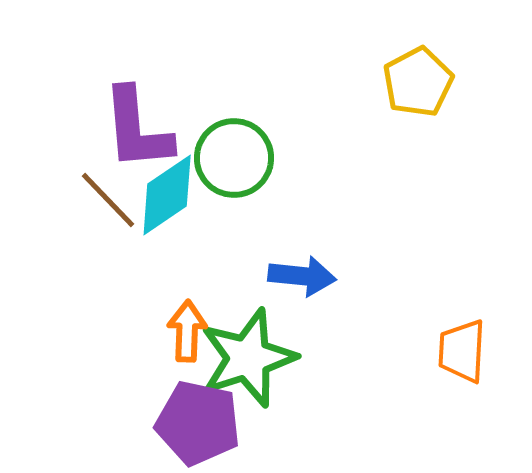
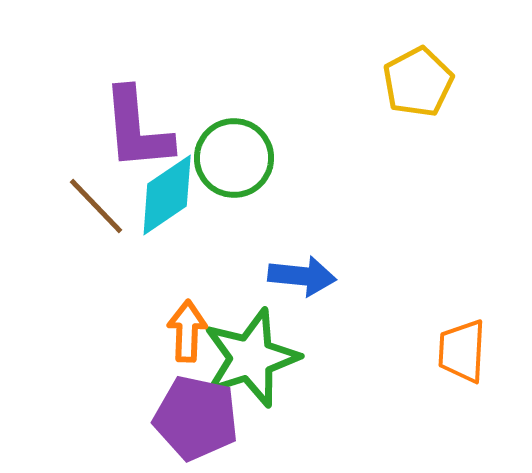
brown line: moved 12 px left, 6 px down
green star: moved 3 px right
purple pentagon: moved 2 px left, 5 px up
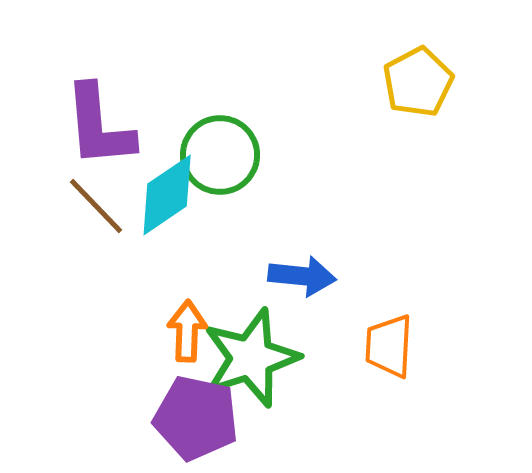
purple L-shape: moved 38 px left, 3 px up
green circle: moved 14 px left, 3 px up
orange trapezoid: moved 73 px left, 5 px up
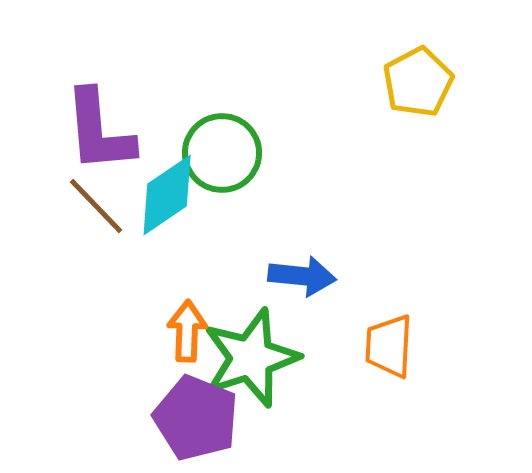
purple L-shape: moved 5 px down
green circle: moved 2 px right, 2 px up
purple pentagon: rotated 10 degrees clockwise
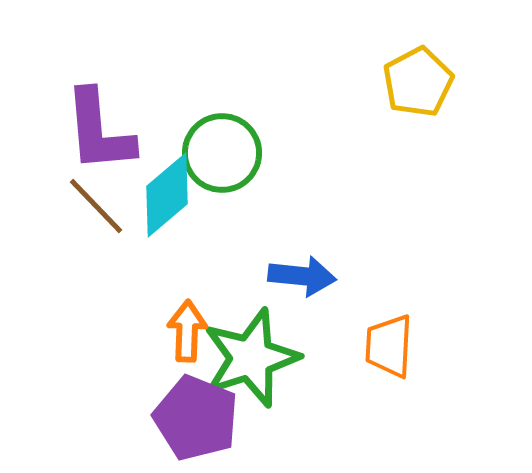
cyan diamond: rotated 6 degrees counterclockwise
